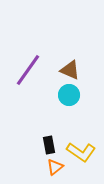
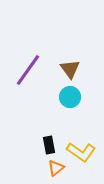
brown triangle: moved 1 px up; rotated 30 degrees clockwise
cyan circle: moved 1 px right, 2 px down
orange triangle: moved 1 px right, 1 px down
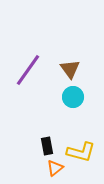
cyan circle: moved 3 px right
black rectangle: moved 2 px left, 1 px down
yellow L-shape: rotated 20 degrees counterclockwise
orange triangle: moved 1 px left
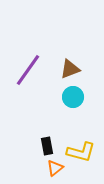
brown triangle: rotated 45 degrees clockwise
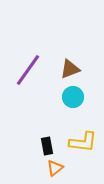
yellow L-shape: moved 2 px right, 10 px up; rotated 8 degrees counterclockwise
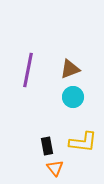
purple line: rotated 24 degrees counterclockwise
orange triangle: rotated 30 degrees counterclockwise
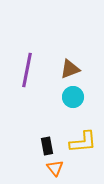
purple line: moved 1 px left
yellow L-shape: rotated 12 degrees counterclockwise
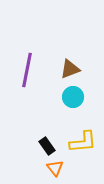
black rectangle: rotated 24 degrees counterclockwise
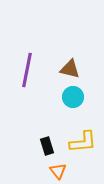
brown triangle: rotated 35 degrees clockwise
black rectangle: rotated 18 degrees clockwise
orange triangle: moved 3 px right, 3 px down
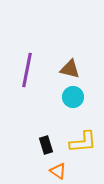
black rectangle: moved 1 px left, 1 px up
orange triangle: rotated 18 degrees counterclockwise
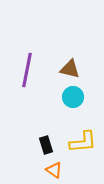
orange triangle: moved 4 px left, 1 px up
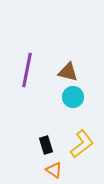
brown triangle: moved 2 px left, 3 px down
yellow L-shape: moved 1 px left, 2 px down; rotated 32 degrees counterclockwise
